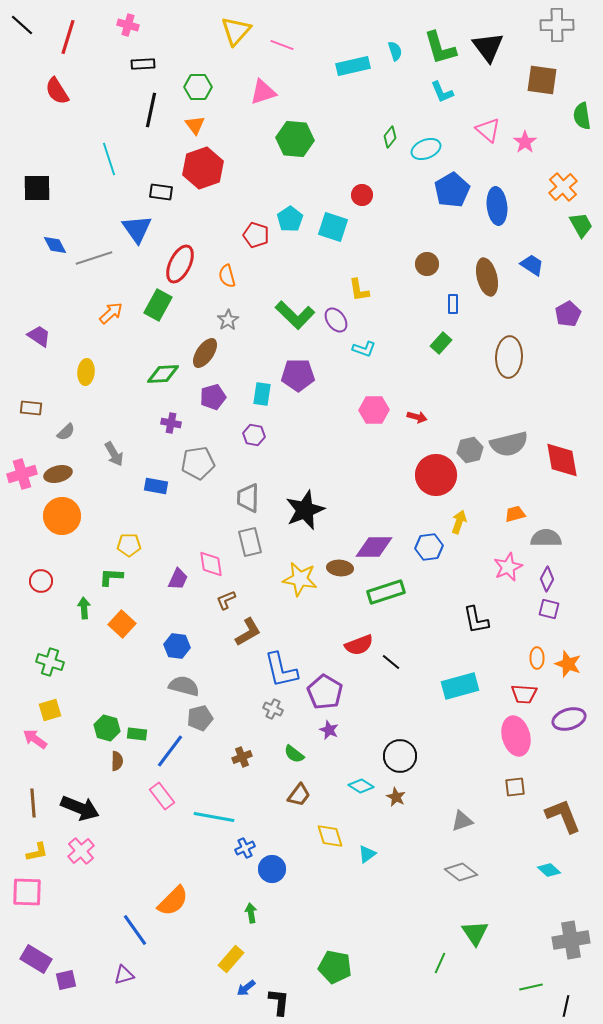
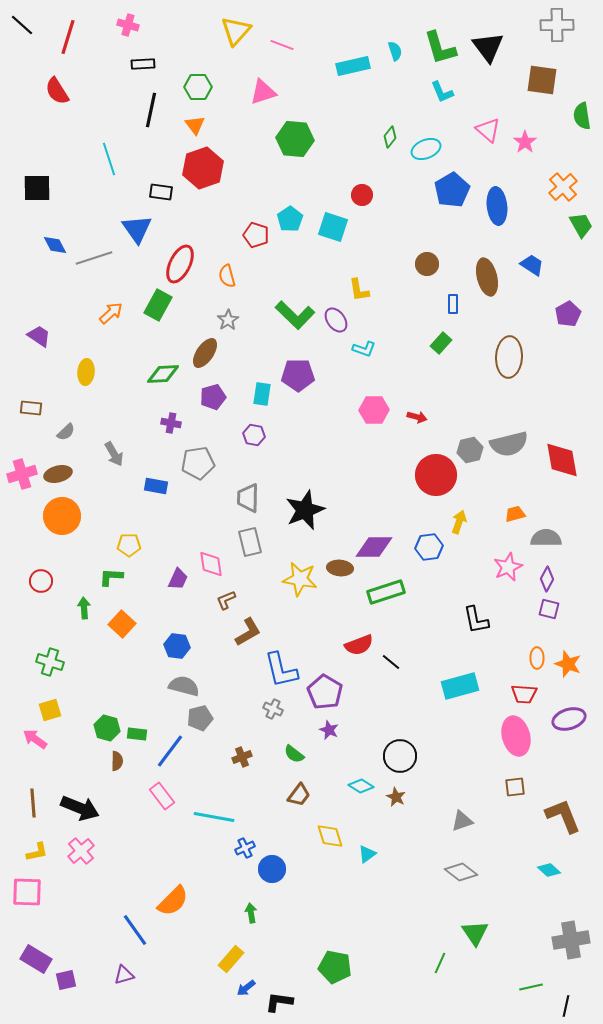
black L-shape at (279, 1002): rotated 88 degrees counterclockwise
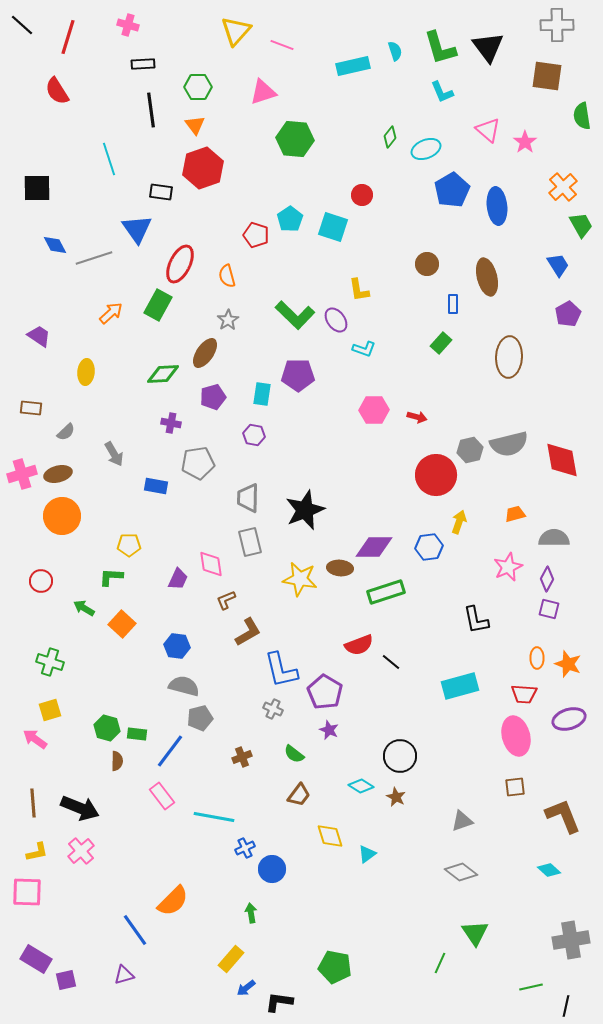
brown square at (542, 80): moved 5 px right, 4 px up
black line at (151, 110): rotated 20 degrees counterclockwise
blue trapezoid at (532, 265): moved 26 px right; rotated 25 degrees clockwise
gray semicircle at (546, 538): moved 8 px right
green arrow at (84, 608): rotated 55 degrees counterclockwise
